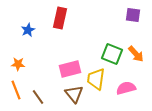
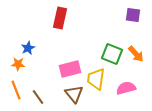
blue star: moved 18 px down
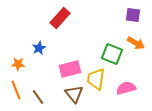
red rectangle: rotated 30 degrees clockwise
blue star: moved 11 px right
orange arrow: moved 11 px up; rotated 18 degrees counterclockwise
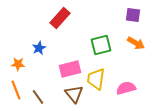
green square: moved 11 px left, 9 px up; rotated 35 degrees counterclockwise
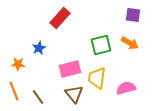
orange arrow: moved 6 px left
yellow trapezoid: moved 1 px right, 1 px up
orange line: moved 2 px left, 1 px down
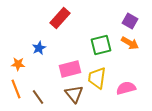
purple square: moved 3 px left, 6 px down; rotated 21 degrees clockwise
orange line: moved 2 px right, 2 px up
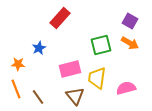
brown triangle: moved 1 px right, 2 px down
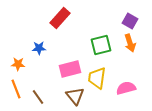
orange arrow: rotated 42 degrees clockwise
blue star: rotated 24 degrees clockwise
